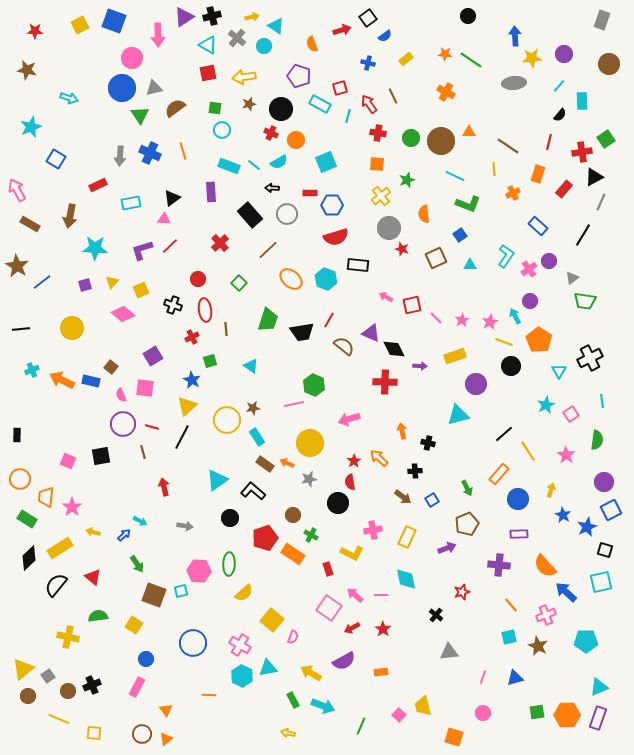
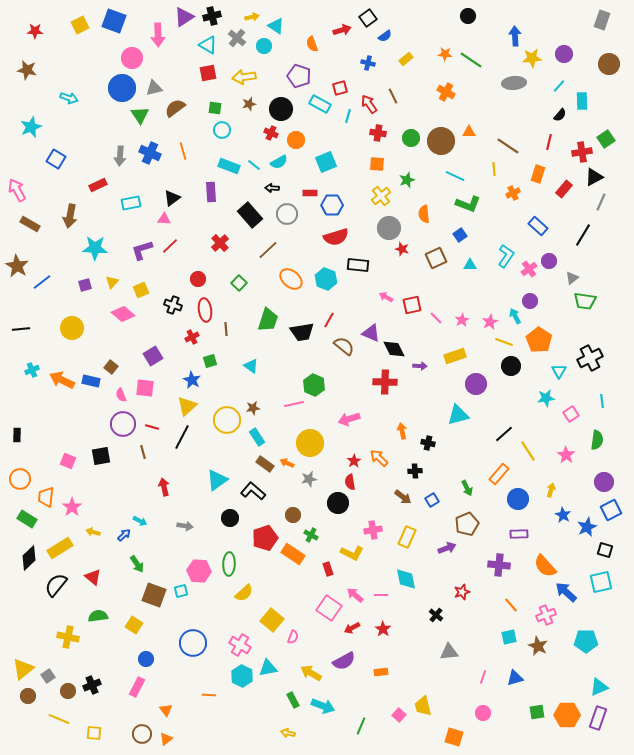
cyan star at (546, 405): moved 7 px up; rotated 18 degrees clockwise
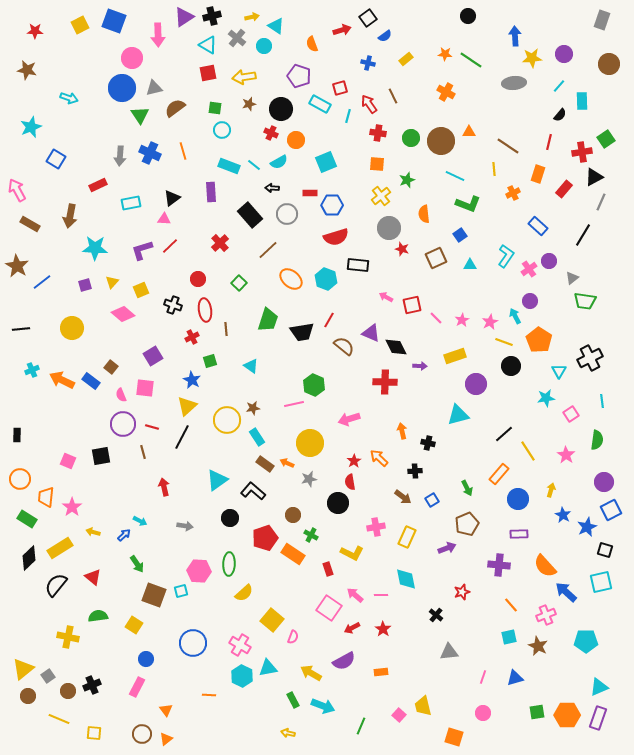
black diamond at (394, 349): moved 2 px right, 2 px up
blue rectangle at (91, 381): rotated 24 degrees clockwise
pink cross at (373, 530): moved 3 px right, 3 px up
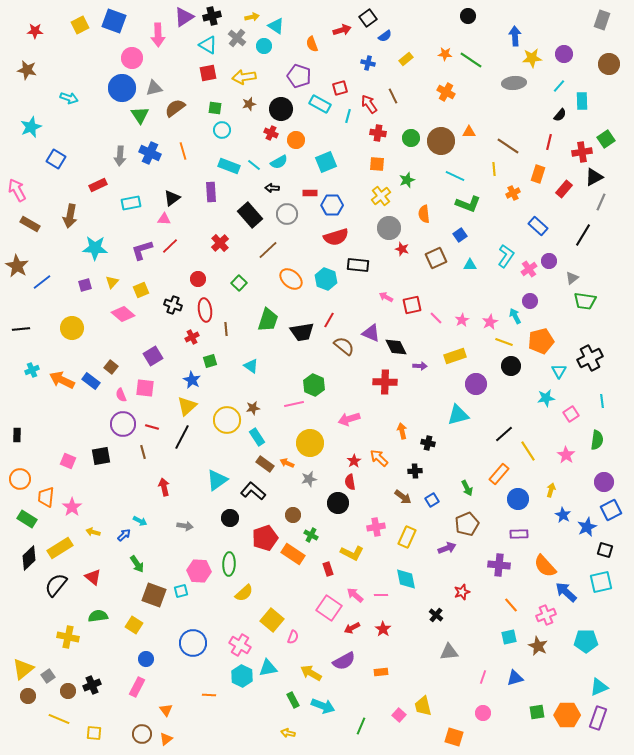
orange pentagon at (539, 340): moved 2 px right, 1 px down; rotated 25 degrees clockwise
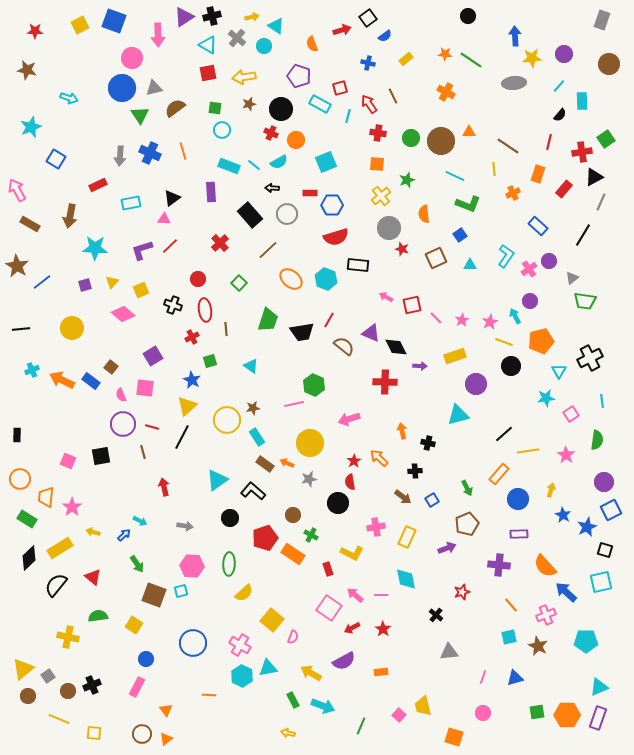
yellow line at (528, 451): rotated 65 degrees counterclockwise
pink hexagon at (199, 571): moved 7 px left, 5 px up
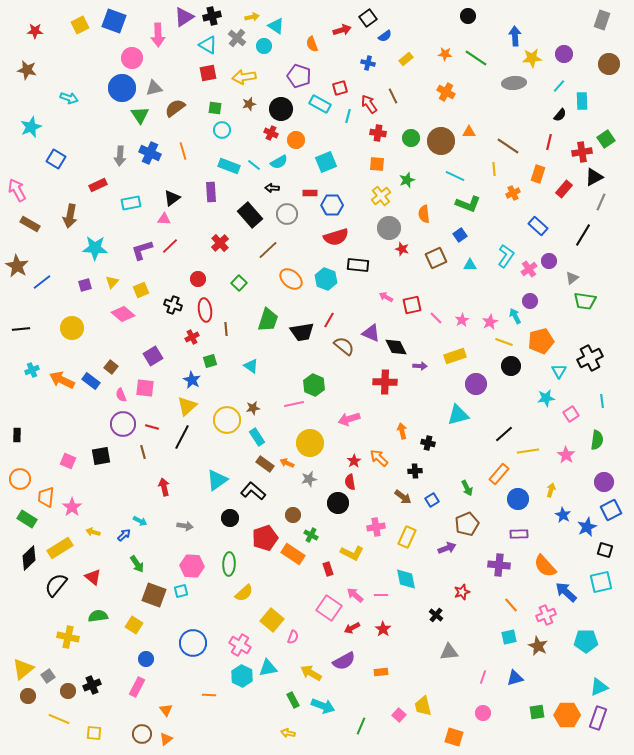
green line at (471, 60): moved 5 px right, 2 px up
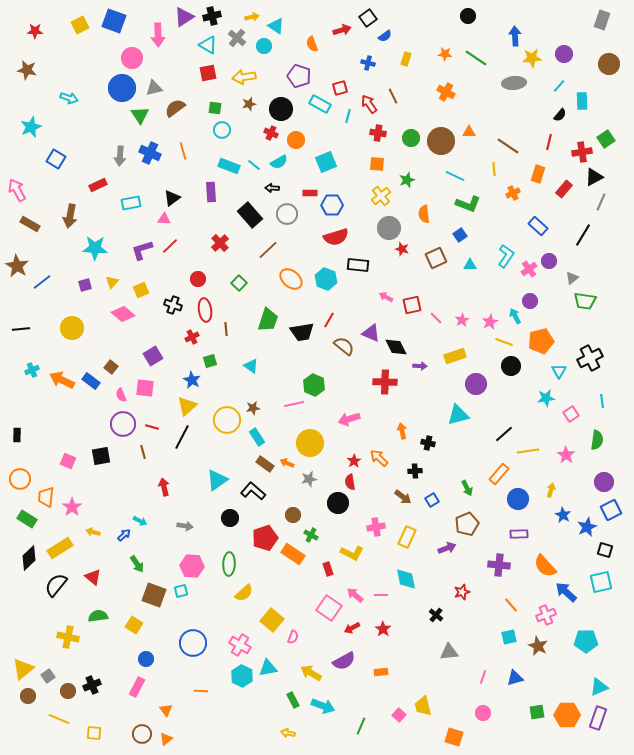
yellow rectangle at (406, 59): rotated 32 degrees counterclockwise
orange line at (209, 695): moved 8 px left, 4 px up
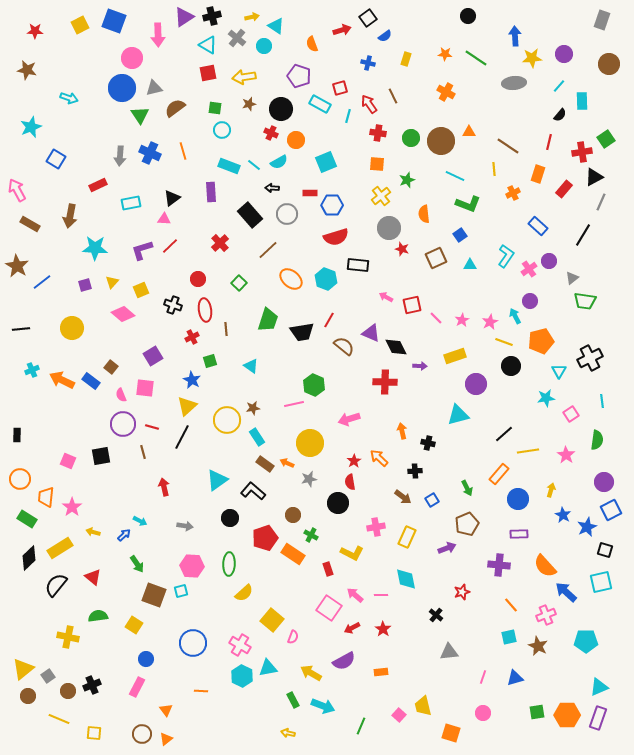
orange square at (454, 737): moved 3 px left, 4 px up
